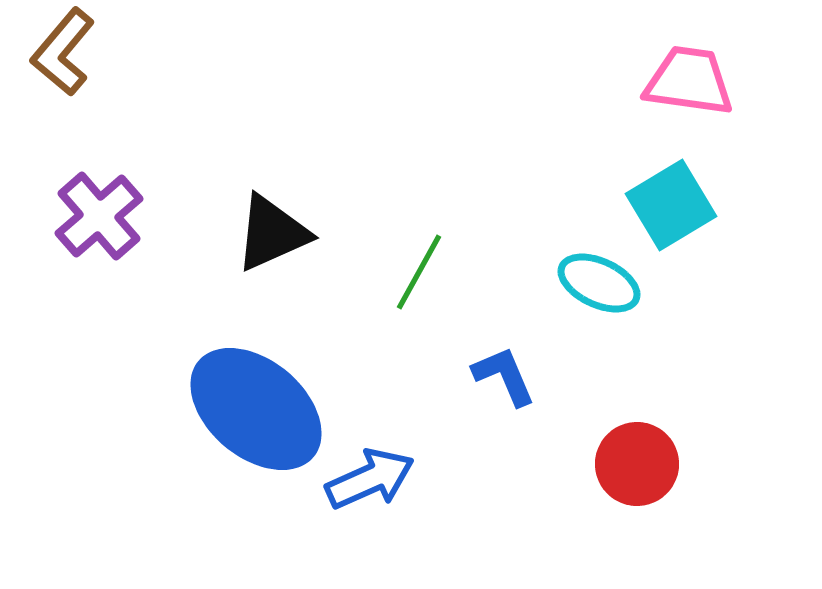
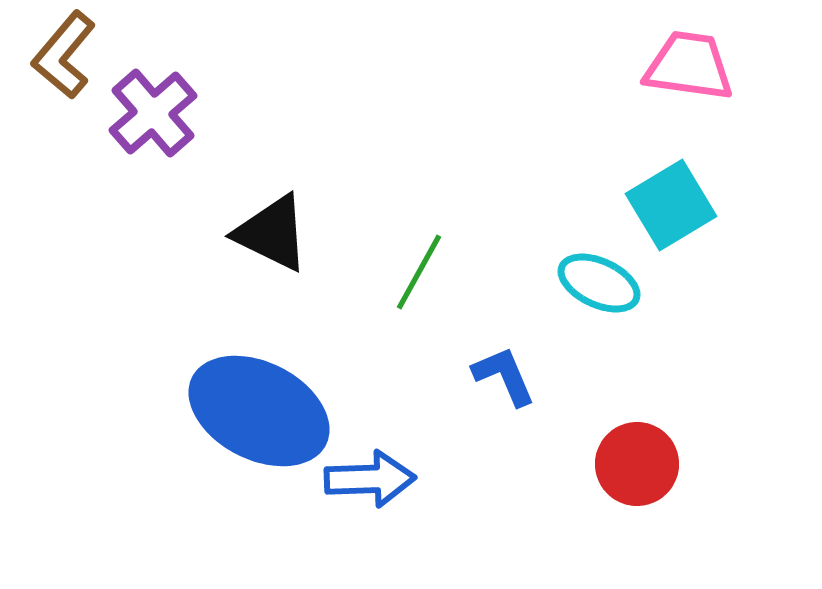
brown L-shape: moved 1 px right, 3 px down
pink trapezoid: moved 15 px up
purple cross: moved 54 px right, 103 px up
black triangle: rotated 50 degrees clockwise
blue ellipse: moved 3 px right, 2 px down; rotated 13 degrees counterclockwise
blue arrow: rotated 22 degrees clockwise
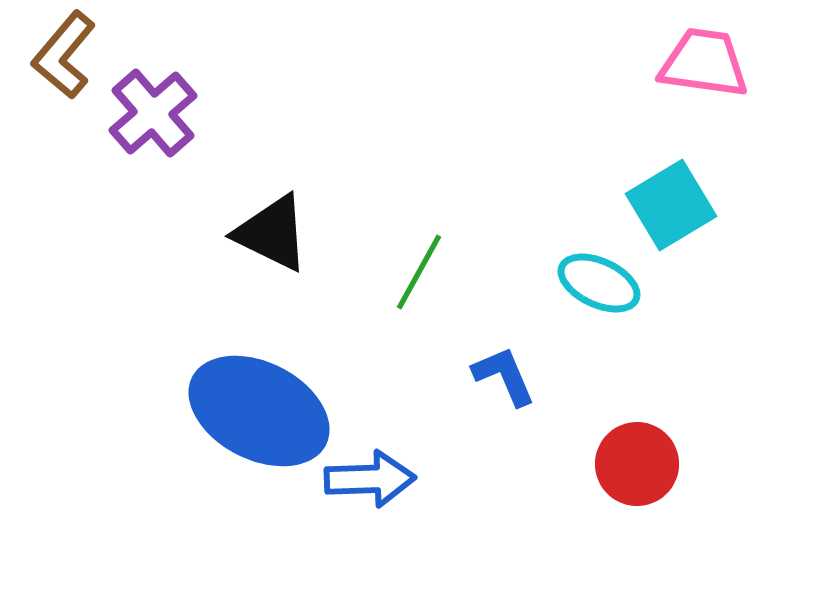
pink trapezoid: moved 15 px right, 3 px up
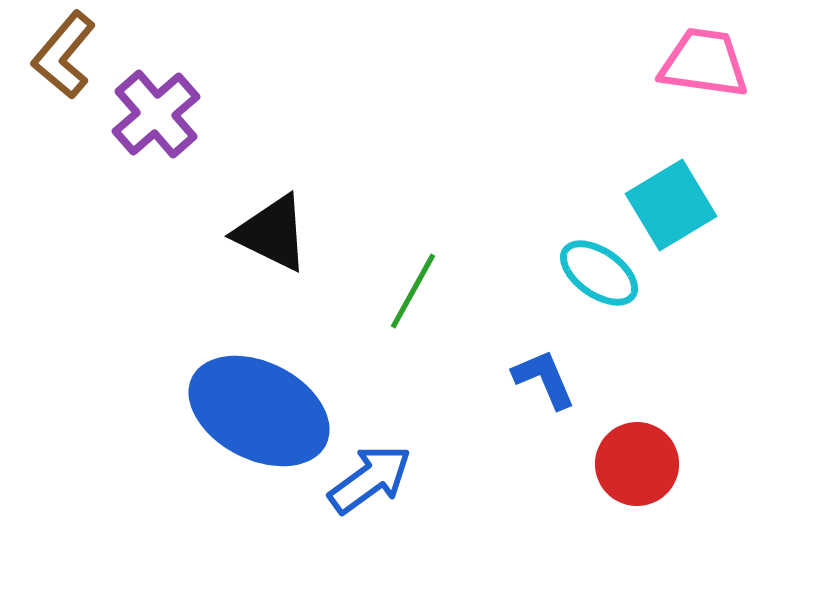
purple cross: moved 3 px right, 1 px down
green line: moved 6 px left, 19 px down
cyan ellipse: moved 10 px up; rotated 10 degrees clockwise
blue L-shape: moved 40 px right, 3 px down
blue arrow: rotated 34 degrees counterclockwise
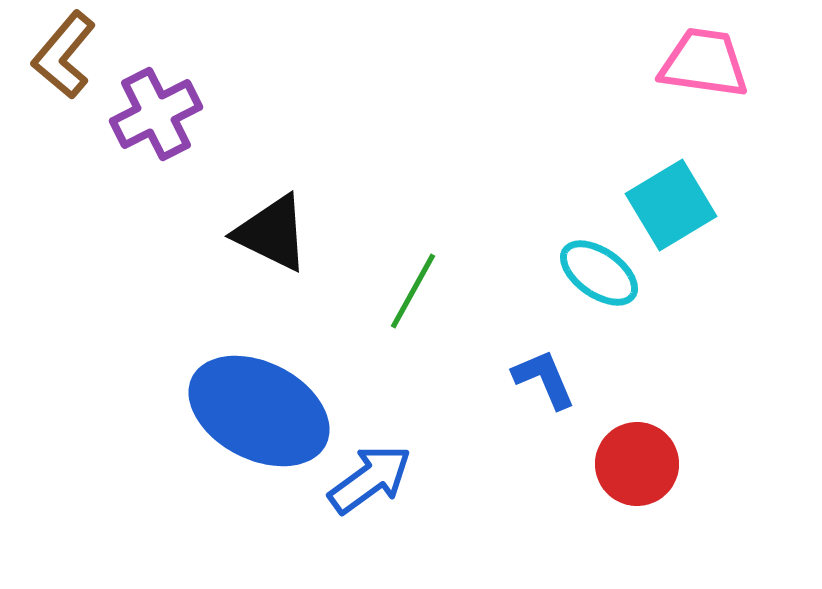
purple cross: rotated 14 degrees clockwise
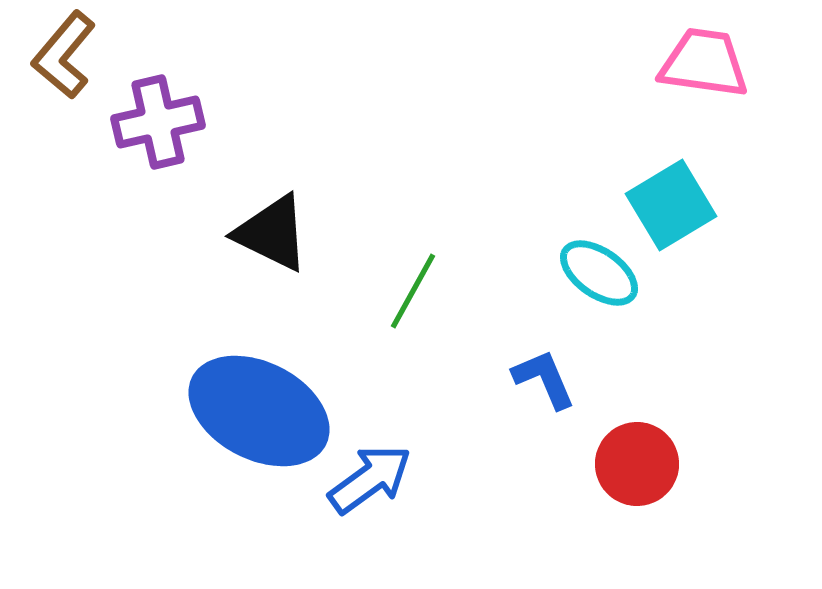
purple cross: moved 2 px right, 8 px down; rotated 14 degrees clockwise
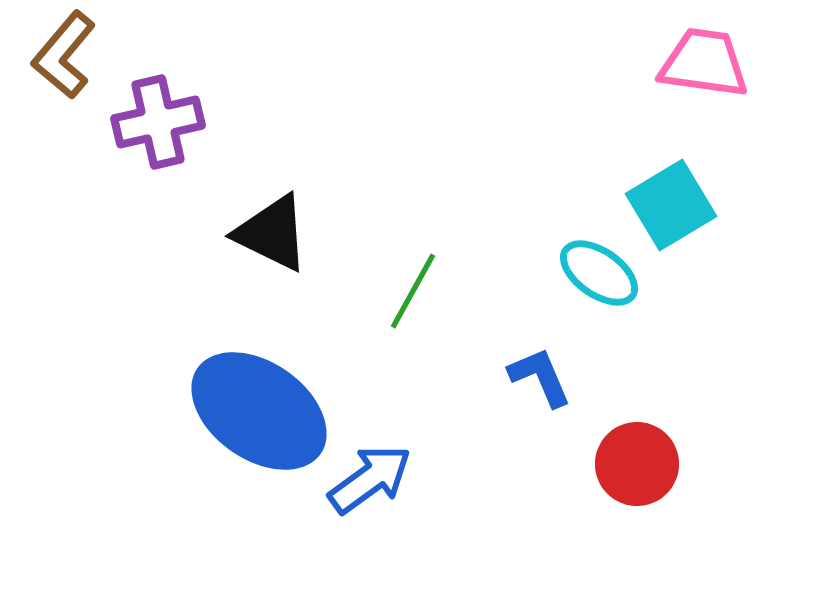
blue L-shape: moved 4 px left, 2 px up
blue ellipse: rotated 8 degrees clockwise
